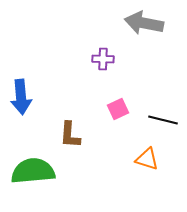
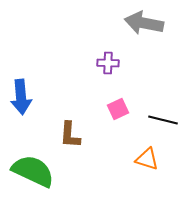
purple cross: moved 5 px right, 4 px down
green semicircle: rotated 30 degrees clockwise
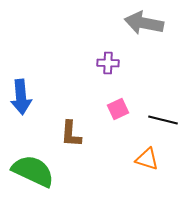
brown L-shape: moved 1 px right, 1 px up
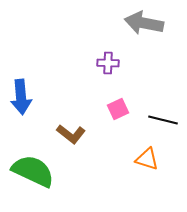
brown L-shape: rotated 56 degrees counterclockwise
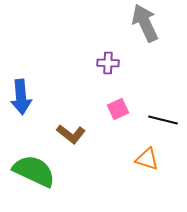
gray arrow: moved 1 px right; rotated 54 degrees clockwise
green semicircle: moved 1 px right
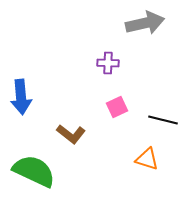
gray arrow: rotated 102 degrees clockwise
pink square: moved 1 px left, 2 px up
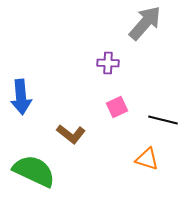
gray arrow: rotated 36 degrees counterclockwise
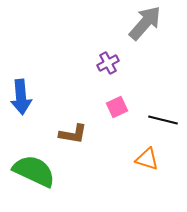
purple cross: rotated 30 degrees counterclockwise
brown L-shape: moved 2 px right; rotated 28 degrees counterclockwise
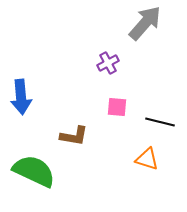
pink square: rotated 30 degrees clockwise
black line: moved 3 px left, 2 px down
brown L-shape: moved 1 px right, 2 px down
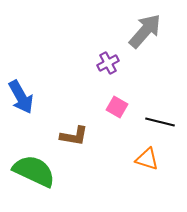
gray arrow: moved 8 px down
blue arrow: rotated 24 degrees counterclockwise
pink square: rotated 25 degrees clockwise
